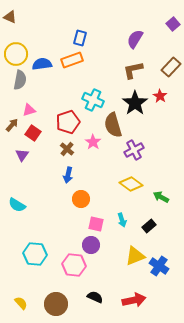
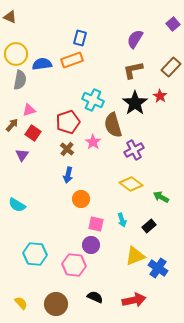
blue cross: moved 1 px left, 2 px down
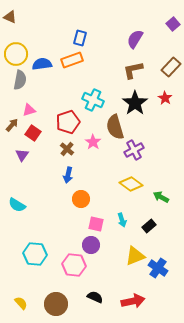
red star: moved 5 px right, 2 px down
brown semicircle: moved 2 px right, 2 px down
red arrow: moved 1 px left, 1 px down
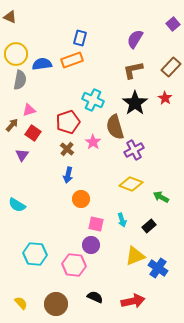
yellow diamond: rotated 15 degrees counterclockwise
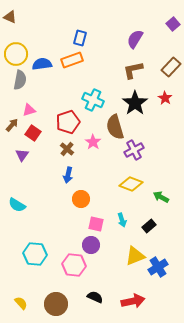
blue cross: moved 1 px up; rotated 24 degrees clockwise
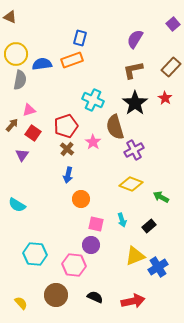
red pentagon: moved 2 px left, 4 px down
brown circle: moved 9 px up
